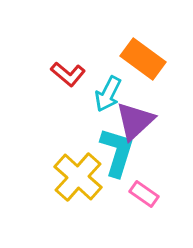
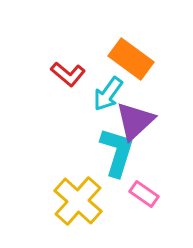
orange rectangle: moved 12 px left
cyan arrow: rotated 9 degrees clockwise
yellow cross: moved 24 px down
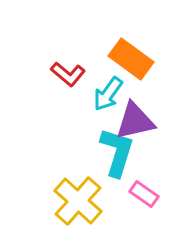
purple triangle: rotated 30 degrees clockwise
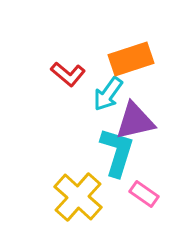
orange rectangle: rotated 54 degrees counterclockwise
yellow cross: moved 4 px up
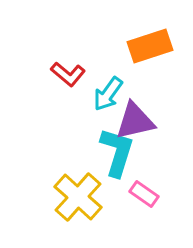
orange rectangle: moved 19 px right, 13 px up
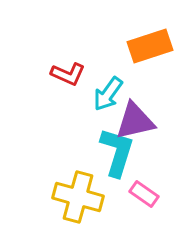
red L-shape: rotated 16 degrees counterclockwise
yellow cross: rotated 27 degrees counterclockwise
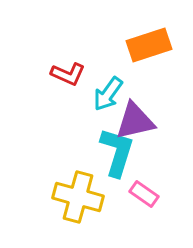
orange rectangle: moved 1 px left, 1 px up
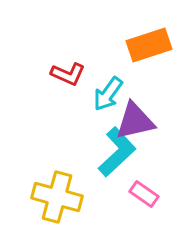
cyan L-shape: rotated 30 degrees clockwise
yellow cross: moved 21 px left
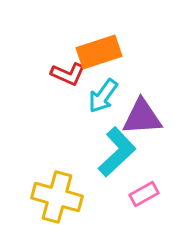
orange rectangle: moved 50 px left, 7 px down
cyan arrow: moved 5 px left, 2 px down
purple triangle: moved 7 px right, 4 px up; rotated 9 degrees clockwise
pink rectangle: rotated 64 degrees counterclockwise
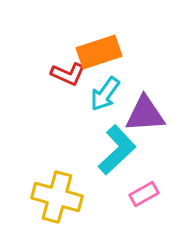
cyan arrow: moved 2 px right, 2 px up
purple triangle: moved 3 px right, 3 px up
cyan L-shape: moved 2 px up
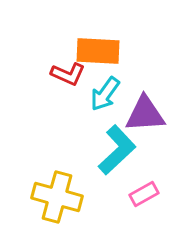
orange rectangle: moved 1 px left, 1 px up; rotated 21 degrees clockwise
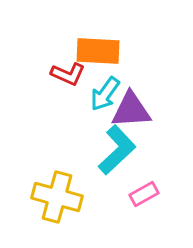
purple triangle: moved 14 px left, 4 px up
